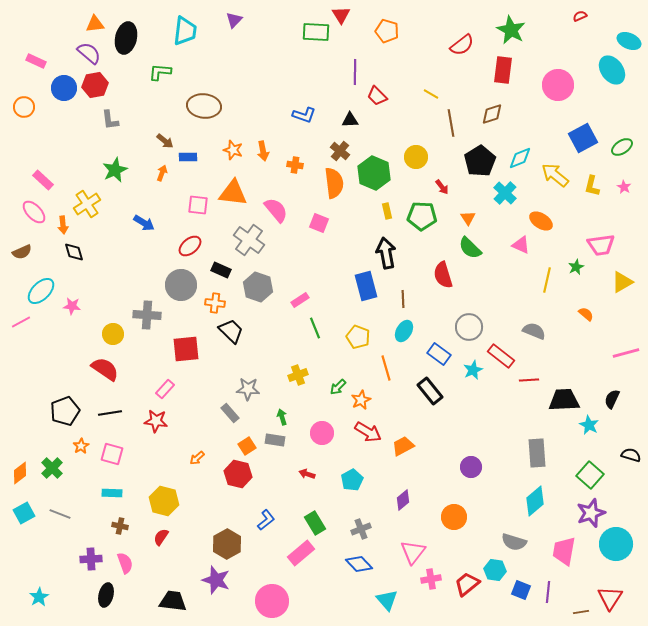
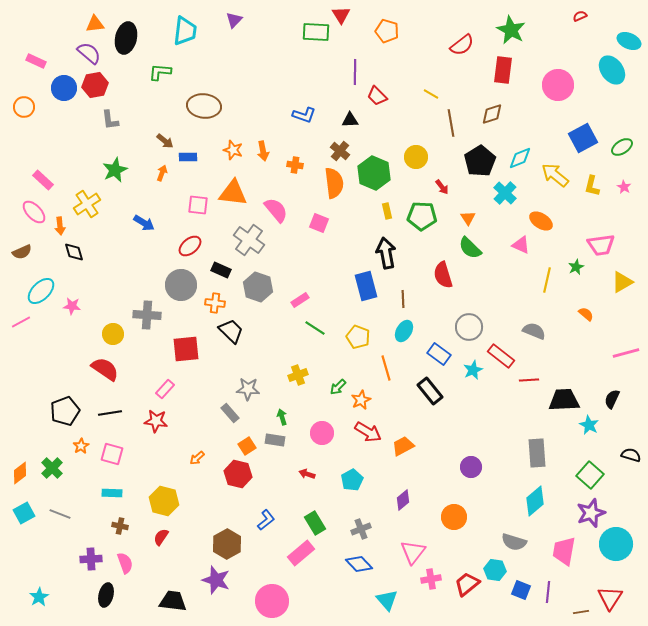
orange arrow at (63, 225): moved 3 px left, 1 px down
green line at (315, 328): rotated 35 degrees counterclockwise
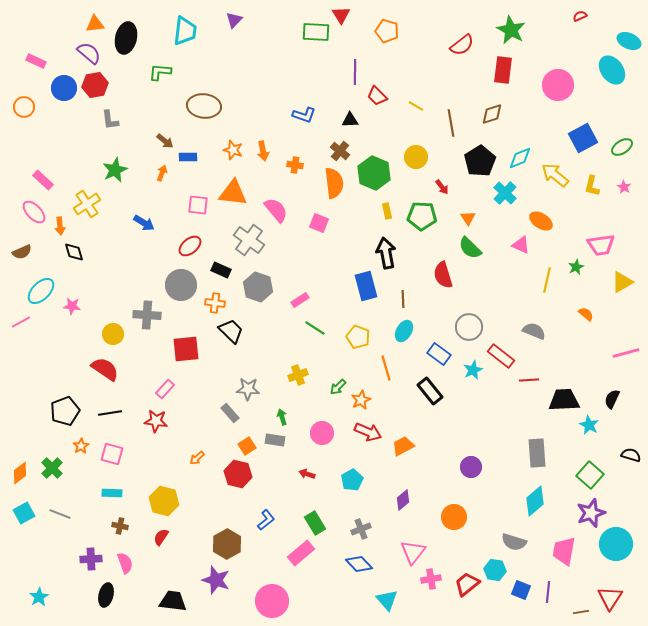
yellow line at (431, 94): moved 15 px left, 12 px down
red arrow at (368, 432): rotated 8 degrees counterclockwise
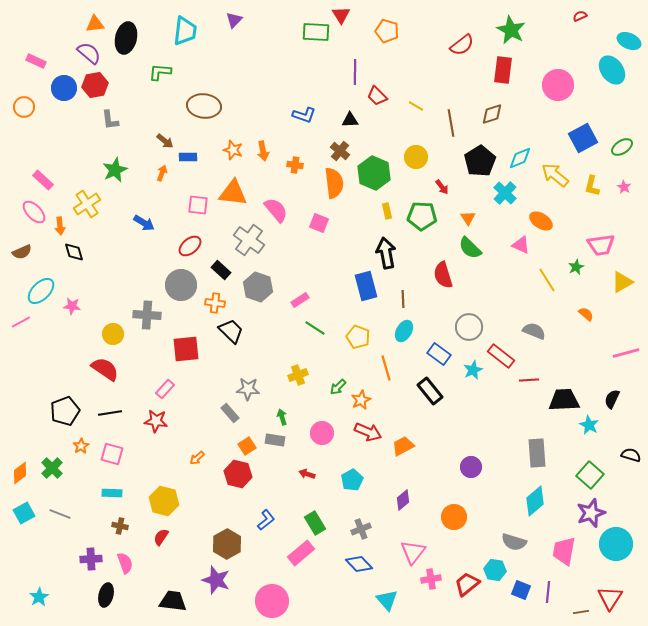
black rectangle at (221, 270): rotated 18 degrees clockwise
yellow line at (547, 280): rotated 45 degrees counterclockwise
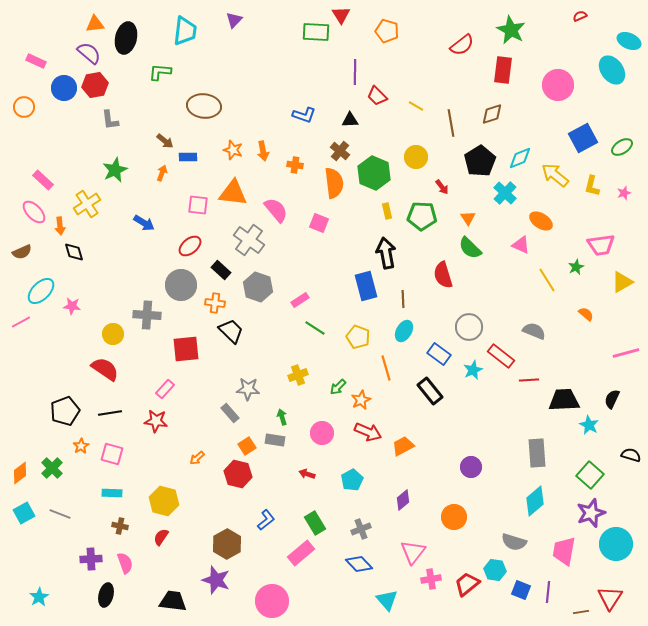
pink star at (624, 187): moved 6 px down; rotated 24 degrees clockwise
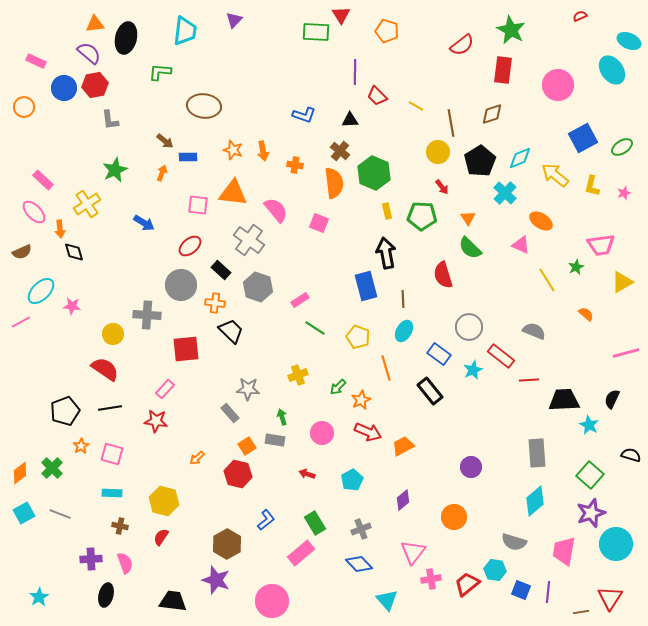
yellow circle at (416, 157): moved 22 px right, 5 px up
orange arrow at (60, 226): moved 3 px down
black line at (110, 413): moved 5 px up
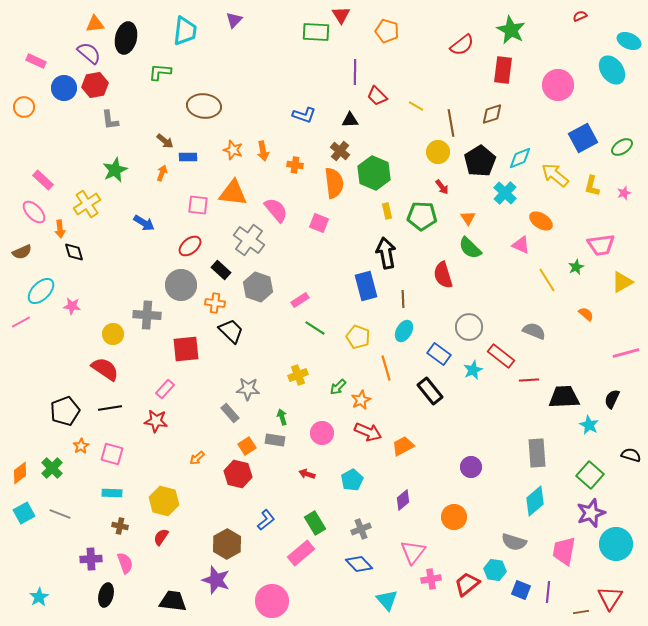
black trapezoid at (564, 400): moved 3 px up
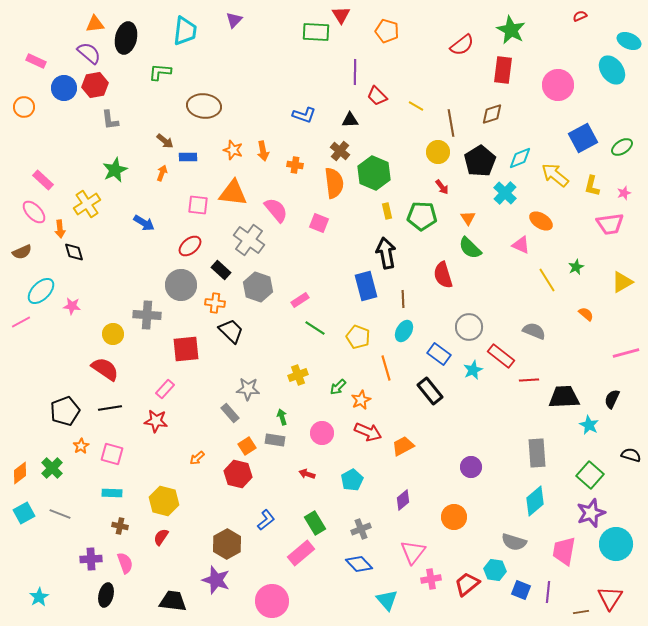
pink trapezoid at (601, 245): moved 9 px right, 21 px up
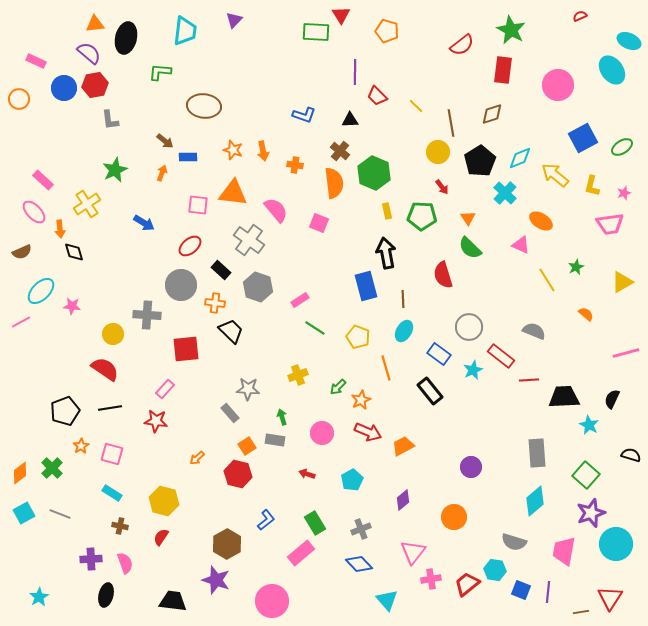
yellow line at (416, 106): rotated 14 degrees clockwise
orange circle at (24, 107): moved 5 px left, 8 px up
green square at (590, 475): moved 4 px left
cyan rectangle at (112, 493): rotated 30 degrees clockwise
